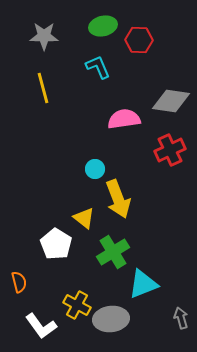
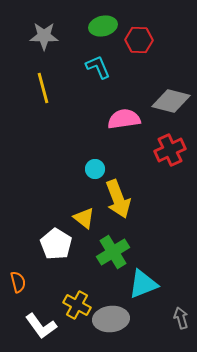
gray diamond: rotated 6 degrees clockwise
orange semicircle: moved 1 px left
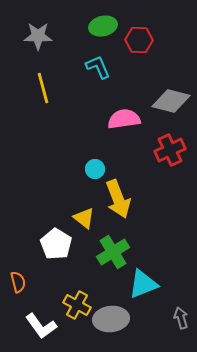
gray star: moved 6 px left
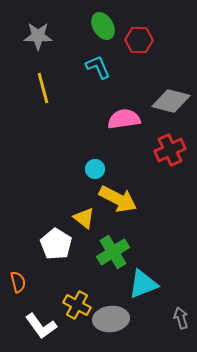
green ellipse: rotated 72 degrees clockwise
yellow arrow: rotated 42 degrees counterclockwise
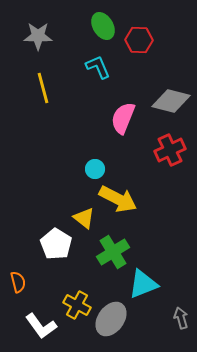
pink semicircle: moved 1 px left, 1 px up; rotated 60 degrees counterclockwise
gray ellipse: rotated 48 degrees counterclockwise
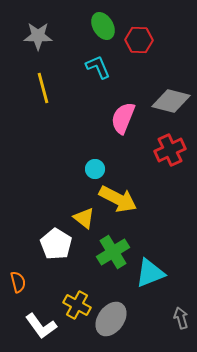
cyan triangle: moved 7 px right, 11 px up
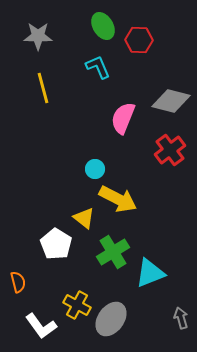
red cross: rotated 12 degrees counterclockwise
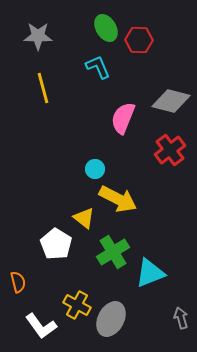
green ellipse: moved 3 px right, 2 px down
gray ellipse: rotated 8 degrees counterclockwise
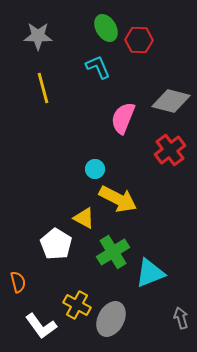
yellow triangle: rotated 10 degrees counterclockwise
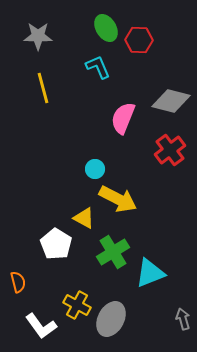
gray arrow: moved 2 px right, 1 px down
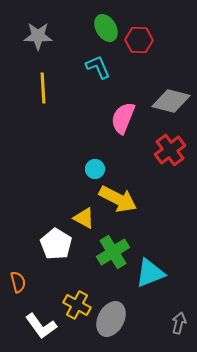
yellow line: rotated 12 degrees clockwise
gray arrow: moved 4 px left, 4 px down; rotated 30 degrees clockwise
